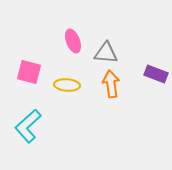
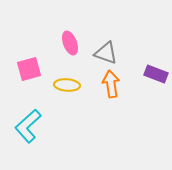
pink ellipse: moved 3 px left, 2 px down
gray triangle: rotated 15 degrees clockwise
pink square: moved 3 px up; rotated 30 degrees counterclockwise
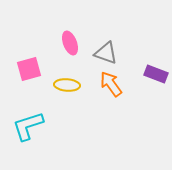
orange arrow: rotated 28 degrees counterclockwise
cyan L-shape: rotated 24 degrees clockwise
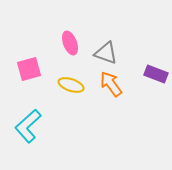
yellow ellipse: moved 4 px right; rotated 15 degrees clockwise
cyan L-shape: rotated 24 degrees counterclockwise
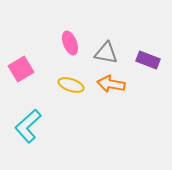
gray triangle: rotated 10 degrees counterclockwise
pink square: moved 8 px left; rotated 15 degrees counterclockwise
purple rectangle: moved 8 px left, 14 px up
orange arrow: rotated 44 degrees counterclockwise
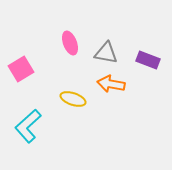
yellow ellipse: moved 2 px right, 14 px down
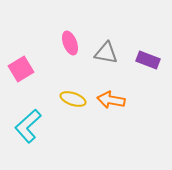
orange arrow: moved 16 px down
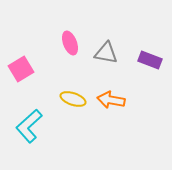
purple rectangle: moved 2 px right
cyan L-shape: moved 1 px right
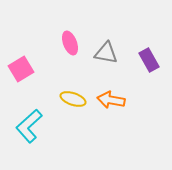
purple rectangle: moved 1 px left; rotated 40 degrees clockwise
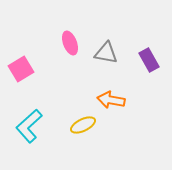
yellow ellipse: moved 10 px right, 26 px down; rotated 45 degrees counterclockwise
